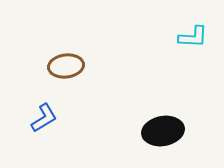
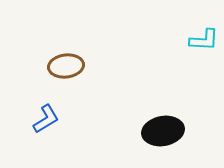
cyan L-shape: moved 11 px right, 3 px down
blue L-shape: moved 2 px right, 1 px down
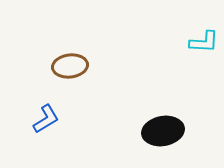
cyan L-shape: moved 2 px down
brown ellipse: moved 4 px right
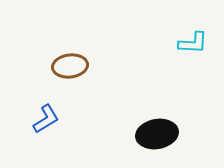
cyan L-shape: moved 11 px left, 1 px down
black ellipse: moved 6 px left, 3 px down
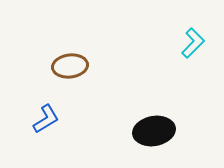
cyan L-shape: rotated 48 degrees counterclockwise
black ellipse: moved 3 px left, 3 px up
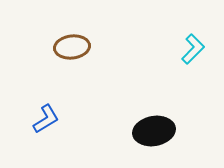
cyan L-shape: moved 6 px down
brown ellipse: moved 2 px right, 19 px up
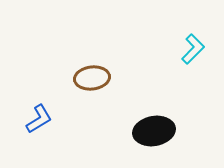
brown ellipse: moved 20 px right, 31 px down
blue L-shape: moved 7 px left
